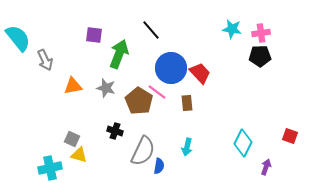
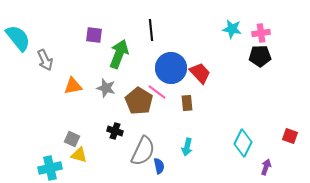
black line: rotated 35 degrees clockwise
blue semicircle: rotated 21 degrees counterclockwise
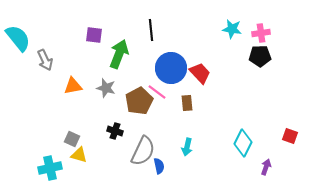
brown pentagon: rotated 12 degrees clockwise
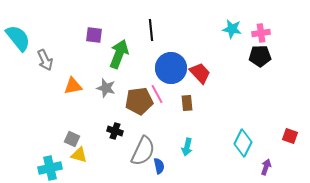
pink line: moved 2 px down; rotated 24 degrees clockwise
brown pentagon: rotated 20 degrees clockwise
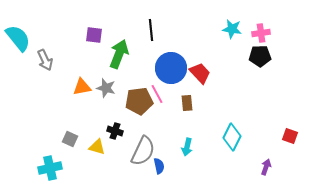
orange triangle: moved 9 px right, 1 px down
gray square: moved 2 px left
cyan diamond: moved 11 px left, 6 px up
yellow triangle: moved 18 px right, 8 px up
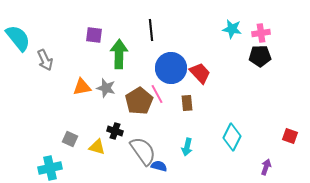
green arrow: rotated 20 degrees counterclockwise
brown pentagon: rotated 24 degrees counterclockwise
gray semicircle: rotated 60 degrees counterclockwise
blue semicircle: rotated 63 degrees counterclockwise
